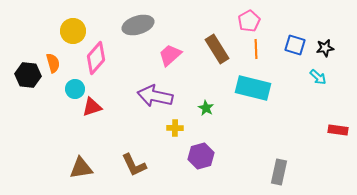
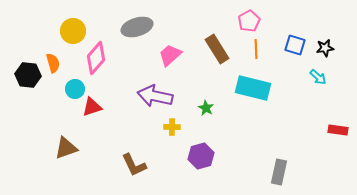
gray ellipse: moved 1 px left, 2 px down
yellow cross: moved 3 px left, 1 px up
brown triangle: moved 15 px left, 20 px up; rotated 10 degrees counterclockwise
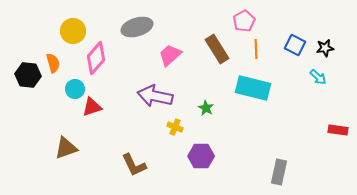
pink pentagon: moved 5 px left
blue square: rotated 10 degrees clockwise
yellow cross: moved 3 px right; rotated 21 degrees clockwise
purple hexagon: rotated 15 degrees clockwise
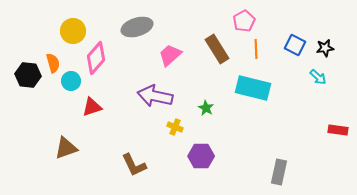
cyan circle: moved 4 px left, 8 px up
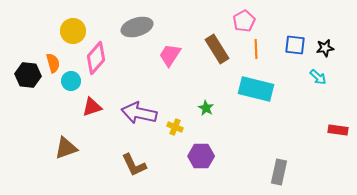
blue square: rotated 20 degrees counterclockwise
pink trapezoid: rotated 15 degrees counterclockwise
cyan rectangle: moved 3 px right, 1 px down
purple arrow: moved 16 px left, 17 px down
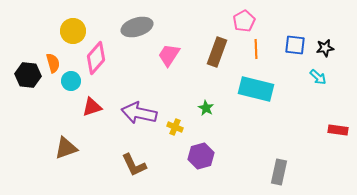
brown rectangle: moved 3 px down; rotated 52 degrees clockwise
pink trapezoid: moved 1 px left
purple hexagon: rotated 15 degrees counterclockwise
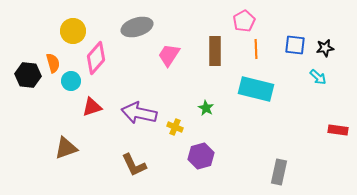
brown rectangle: moved 2 px left, 1 px up; rotated 20 degrees counterclockwise
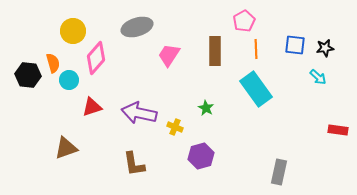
cyan circle: moved 2 px left, 1 px up
cyan rectangle: rotated 40 degrees clockwise
brown L-shape: moved 1 px up; rotated 16 degrees clockwise
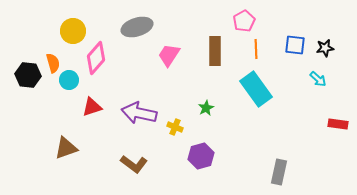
cyan arrow: moved 2 px down
green star: rotated 14 degrees clockwise
red rectangle: moved 6 px up
brown L-shape: rotated 44 degrees counterclockwise
